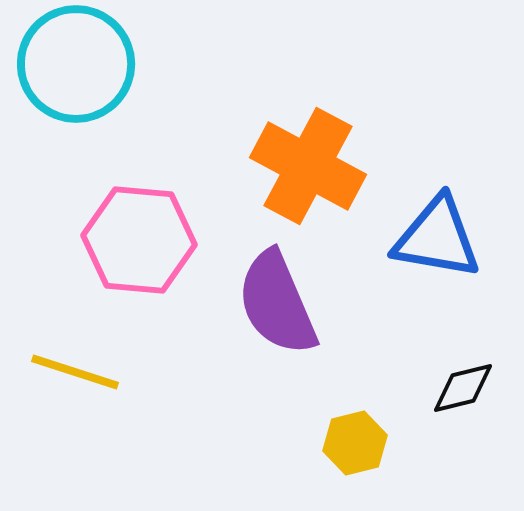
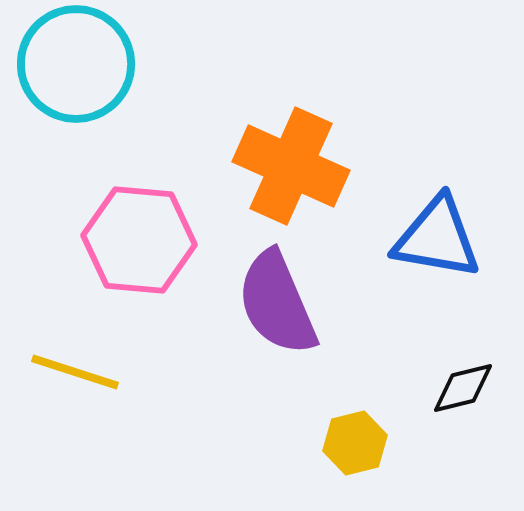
orange cross: moved 17 px left; rotated 4 degrees counterclockwise
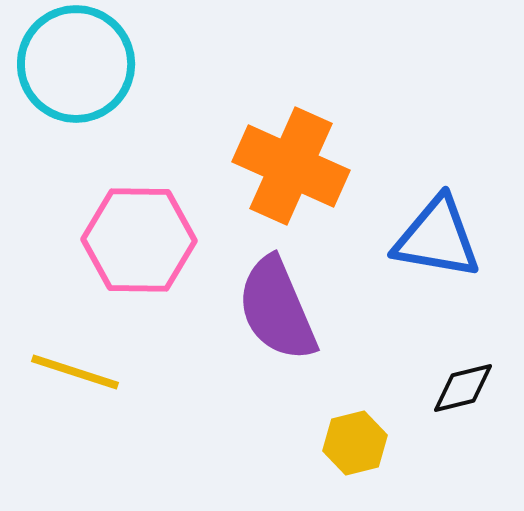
pink hexagon: rotated 4 degrees counterclockwise
purple semicircle: moved 6 px down
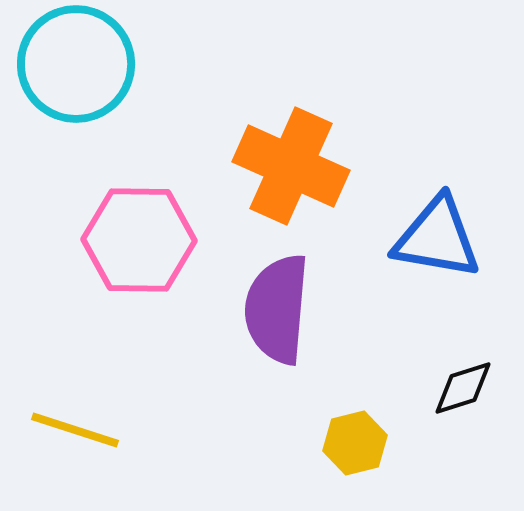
purple semicircle: rotated 28 degrees clockwise
yellow line: moved 58 px down
black diamond: rotated 4 degrees counterclockwise
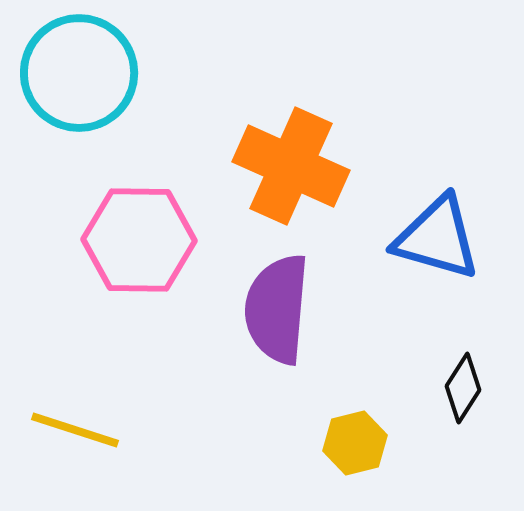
cyan circle: moved 3 px right, 9 px down
blue triangle: rotated 6 degrees clockwise
black diamond: rotated 40 degrees counterclockwise
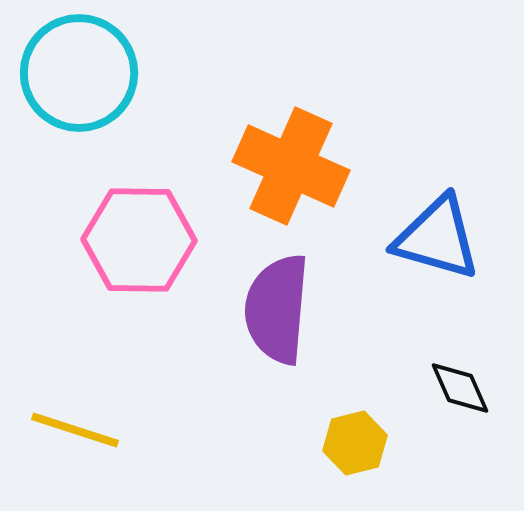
black diamond: moved 3 px left; rotated 56 degrees counterclockwise
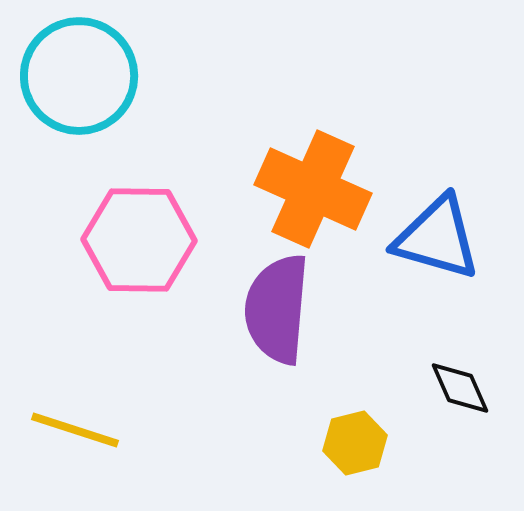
cyan circle: moved 3 px down
orange cross: moved 22 px right, 23 px down
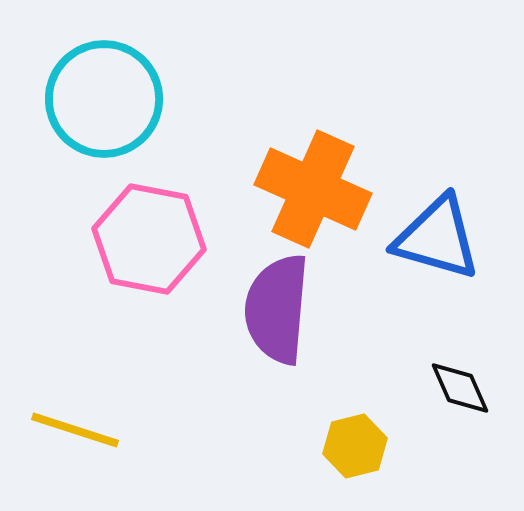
cyan circle: moved 25 px right, 23 px down
pink hexagon: moved 10 px right, 1 px up; rotated 10 degrees clockwise
yellow hexagon: moved 3 px down
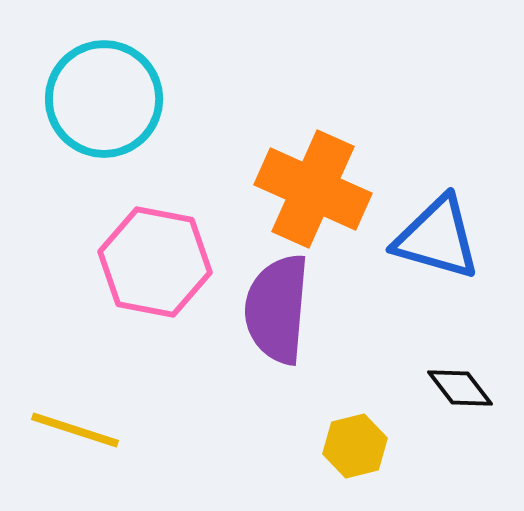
pink hexagon: moved 6 px right, 23 px down
black diamond: rotated 14 degrees counterclockwise
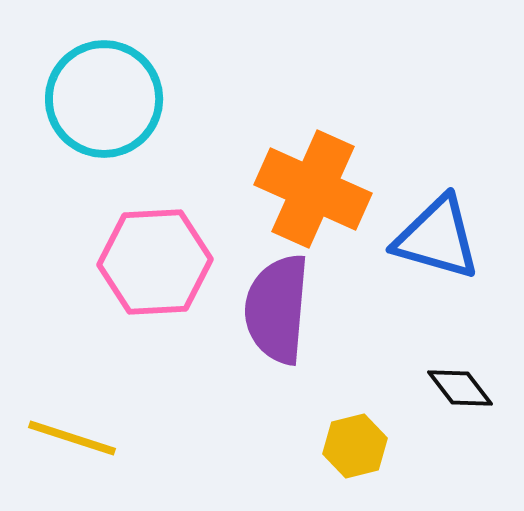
pink hexagon: rotated 14 degrees counterclockwise
yellow line: moved 3 px left, 8 px down
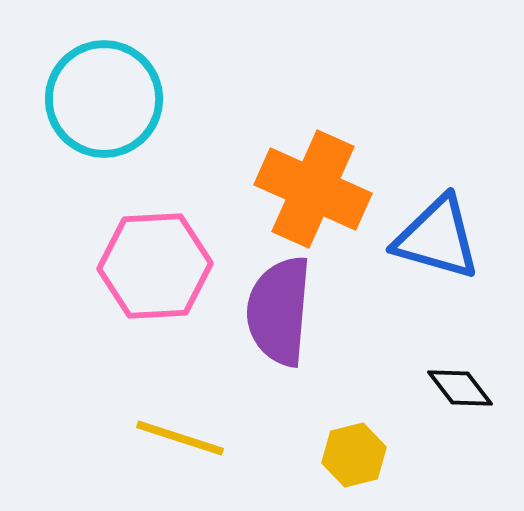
pink hexagon: moved 4 px down
purple semicircle: moved 2 px right, 2 px down
yellow line: moved 108 px right
yellow hexagon: moved 1 px left, 9 px down
